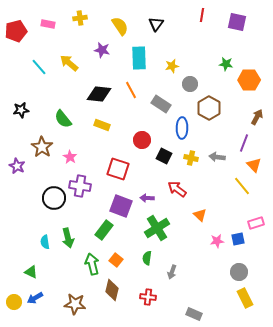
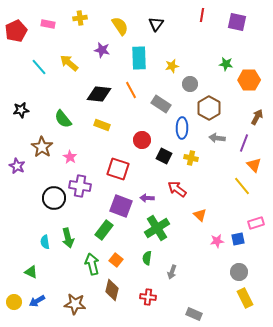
red pentagon at (16, 31): rotated 10 degrees counterclockwise
gray arrow at (217, 157): moved 19 px up
blue arrow at (35, 298): moved 2 px right, 3 px down
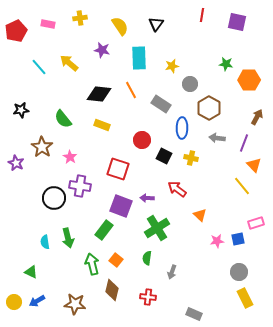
purple star at (17, 166): moved 1 px left, 3 px up
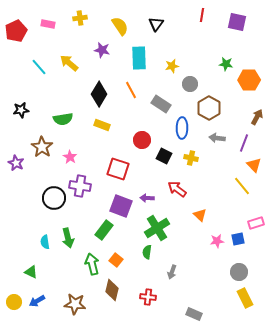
black diamond at (99, 94): rotated 65 degrees counterclockwise
green semicircle at (63, 119): rotated 60 degrees counterclockwise
green semicircle at (147, 258): moved 6 px up
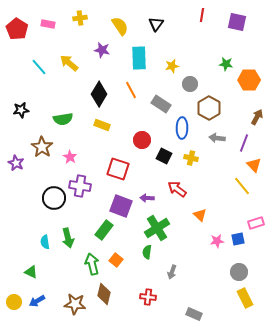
red pentagon at (16, 31): moved 1 px right, 2 px up; rotated 15 degrees counterclockwise
brown diamond at (112, 290): moved 8 px left, 4 px down
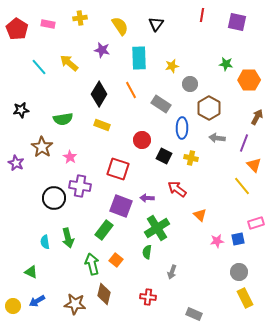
yellow circle at (14, 302): moved 1 px left, 4 px down
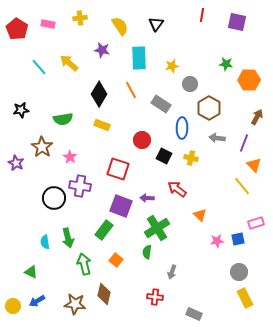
green arrow at (92, 264): moved 8 px left
red cross at (148, 297): moved 7 px right
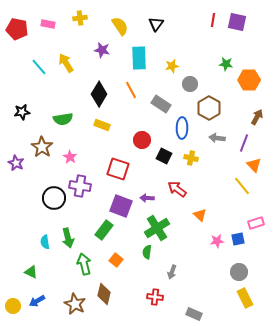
red line at (202, 15): moved 11 px right, 5 px down
red pentagon at (17, 29): rotated 20 degrees counterclockwise
yellow arrow at (69, 63): moved 3 px left; rotated 18 degrees clockwise
black star at (21, 110): moved 1 px right, 2 px down
brown star at (75, 304): rotated 20 degrees clockwise
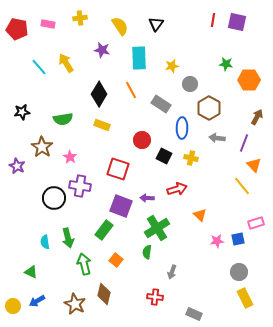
purple star at (16, 163): moved 1 px right, 3 px down
red arrow at (177, 189): rotated 126 degrees clockwise
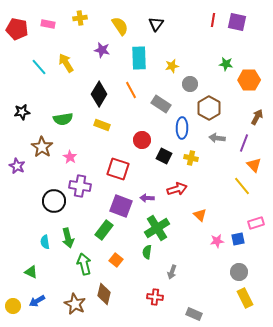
black circle at (54, 198): moved 3 px down
